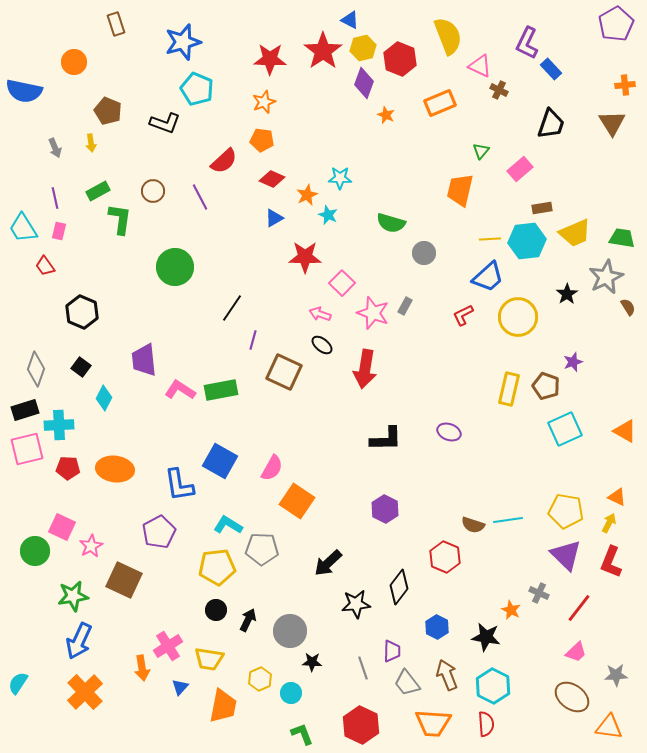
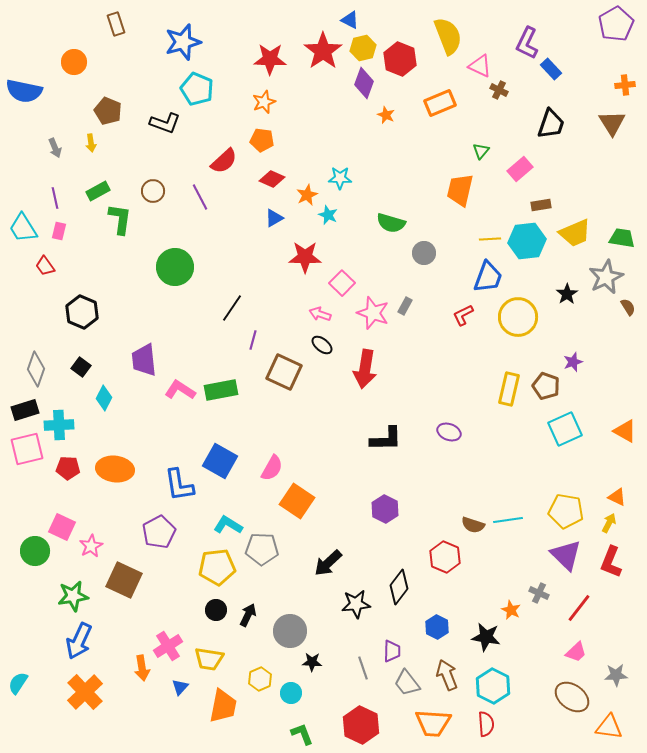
brown rectangle at (542, 208): moved 1 px left, 3 px up
blue trapezoid at (488, 277): rotated 28 degrees counterclockwise
black arrow at (248, 620): moved 5 px up
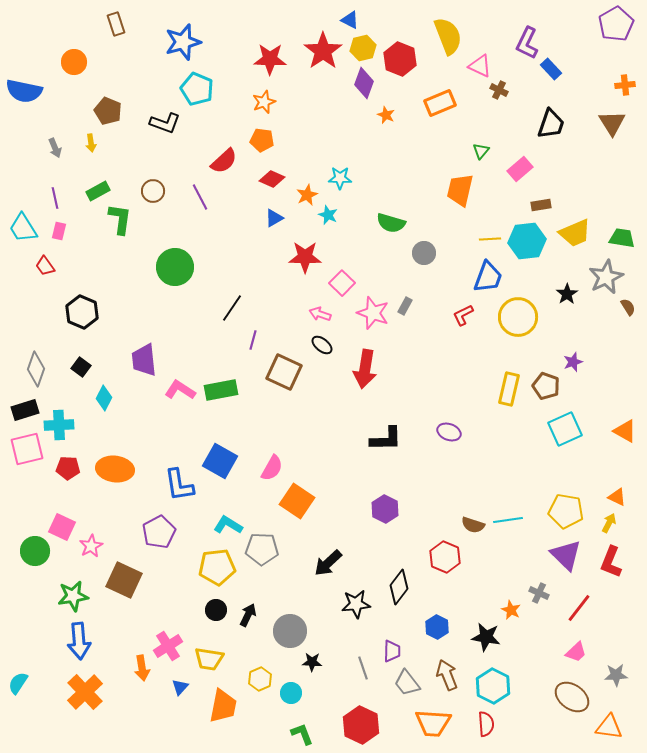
blue arrow at (79, 641): rotated 30 degrees counterclockwise
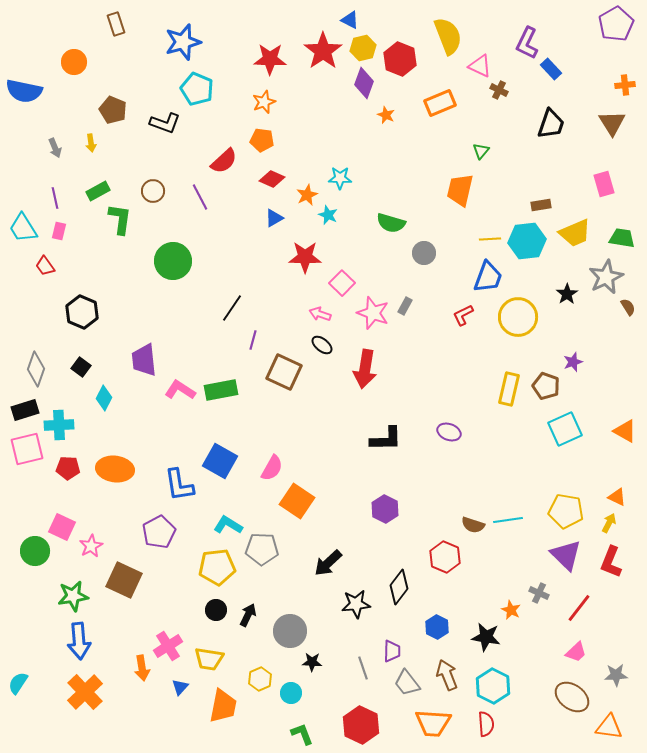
brown pentagon at (108, 111): moved 5 px right, 1 px up
pink rectangle at (520, 169): moved 84 px right, 15 px down; rotated 65 degrees counterclockwise
green circle at (175, 267): moved 2 px left, 6 px up
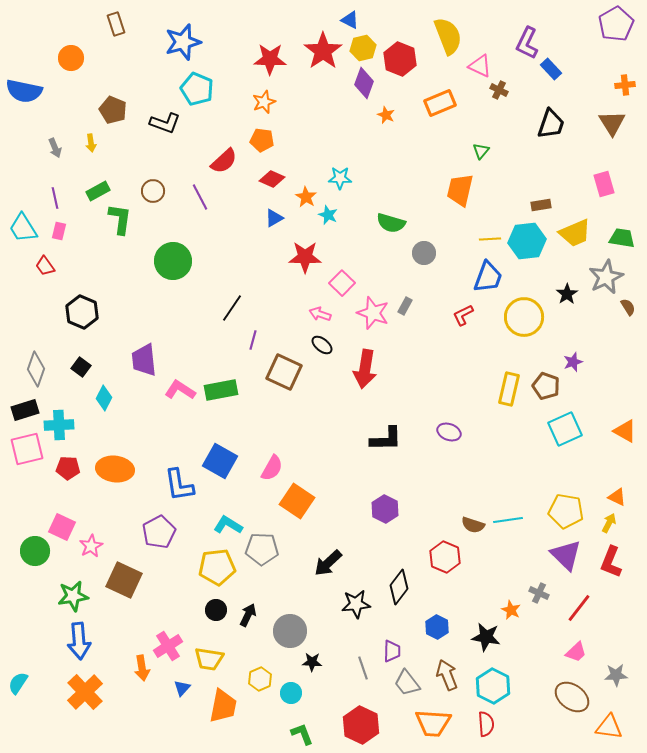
orange circle at (74, 62): moved 3 px left, 4 px up
orange star at (307, 195): moved 1 px left, 2 px down; rotated 15 degrees counterclockwise
yellow circle at (518, 317): moved 6 px right
blue triangle at (180, 687): moved 2 px right, 1 px down
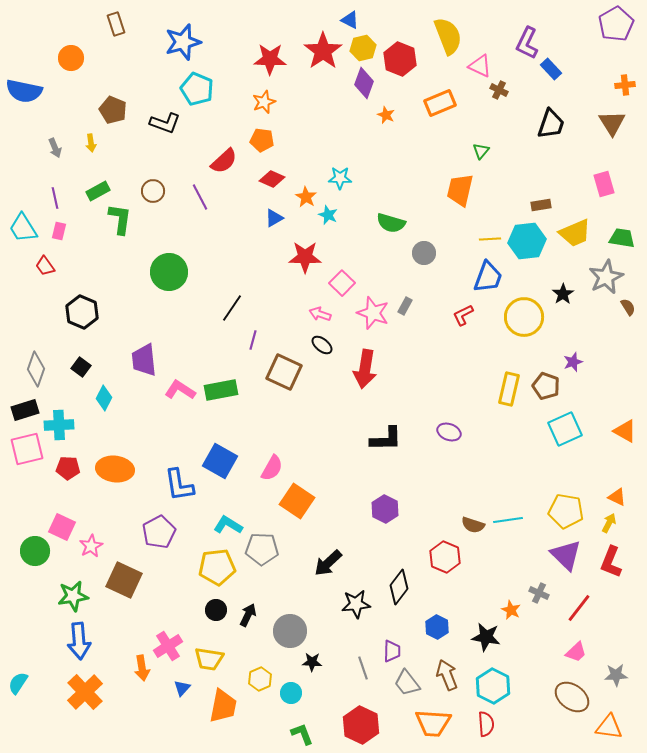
green circle at (173, 261): moved 4 px left, 11 px down
black star at (567, 294): moved 4 px left
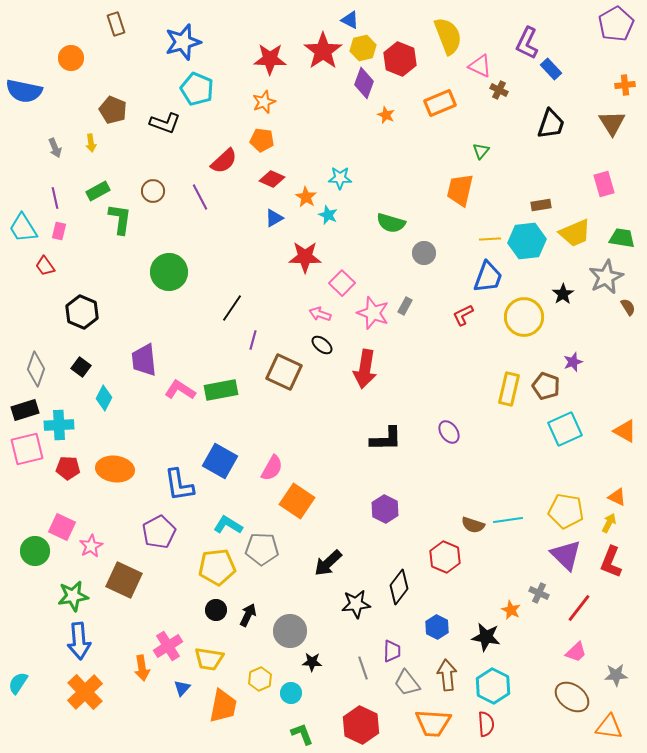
purple ellipse at (449, 432): rotated 35 degrees clockwise
brown arrow at (447, 675): rotated 16 degrees clockwise
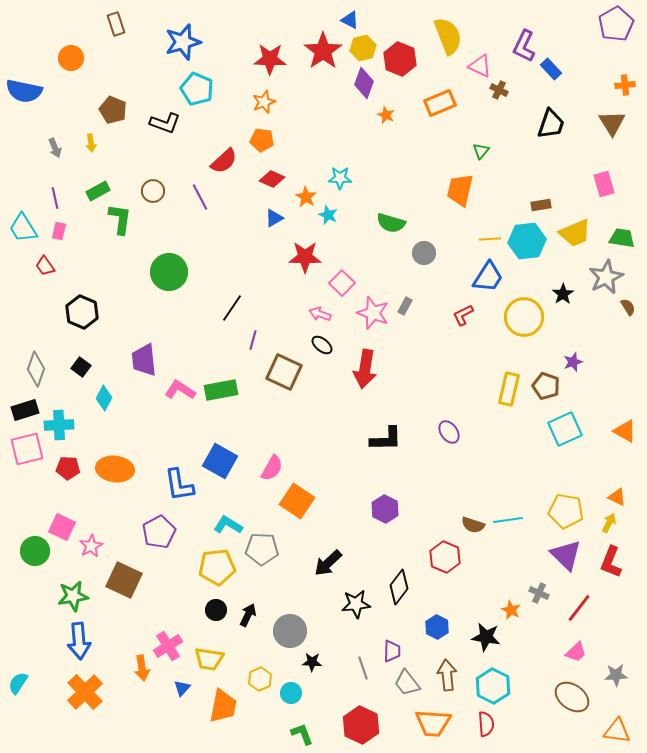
purple L-shape at (527, 43): moved 3 px left, 3 px down
blue trapezoid at (488, 277): rotated 12 degrees clockwise
orange triangle at (609, 727): moved 8 px right, 4 px down
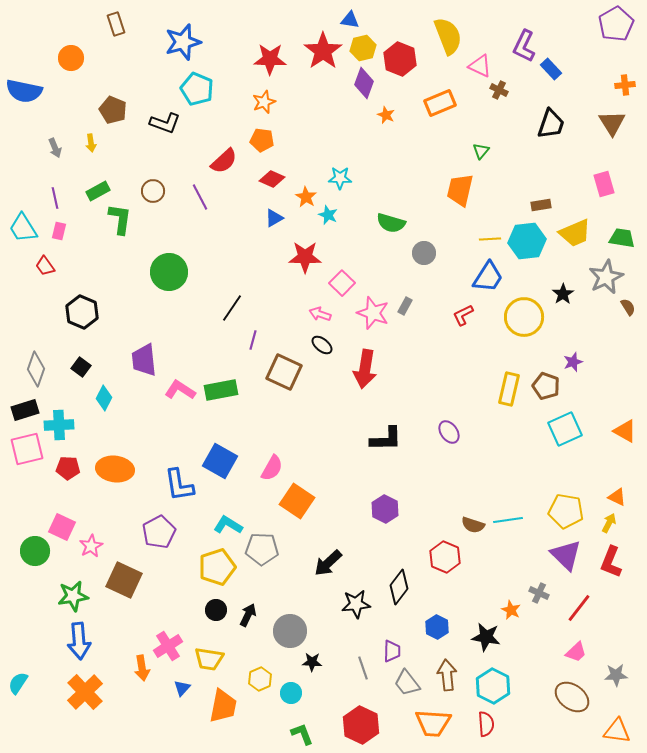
blue triangle at (350, 20): rotated 18 degrees counterclockwise
yellow pentagon at (217, 567): rotated 12 degrees counterclockwise
